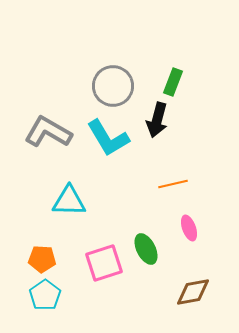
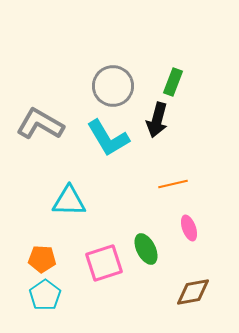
gray L-shape: moved 8 px left, 8 px up
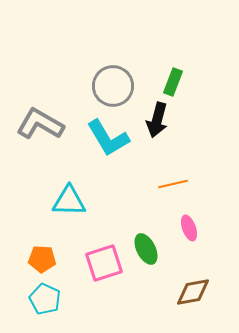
cyan pentagon: moved 4 px down; rotated 12 degrees counterclockwise
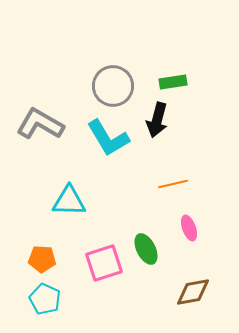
green rectangle: rotated 60 degrees clockwise
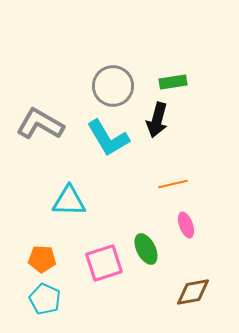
pink ellipse: moved 3 px left, 3 px up
